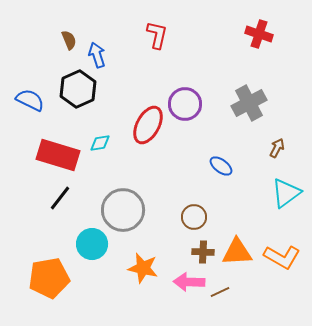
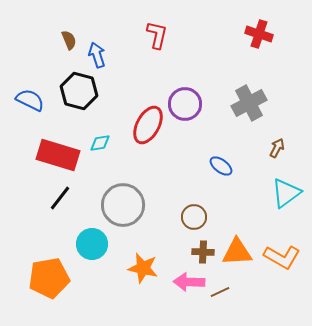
black hexagon: moved 1 px right, 2 px down; rotated 21 degrees counterclockwise
gray circle: moved 5 px up
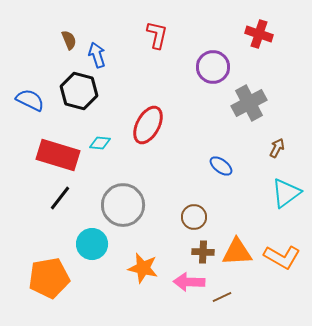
purple circle: moved 28 px right, 37 px up
cyan diamond: rotated 15 degrees clockwise
brown line: moved 2 px right, 5 px down
